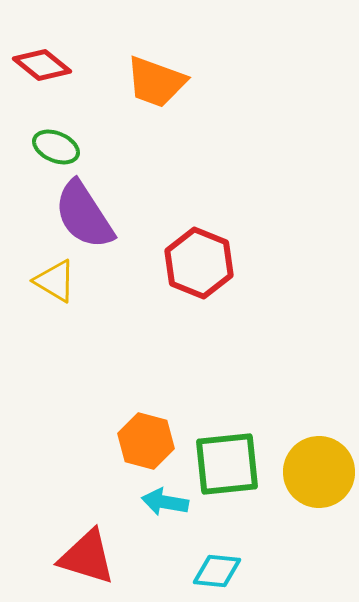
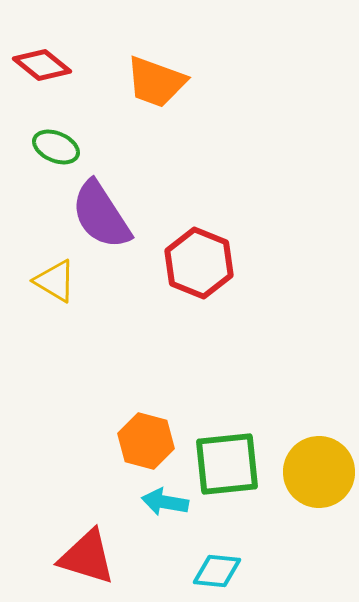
purple semicircle: moved 17 px right
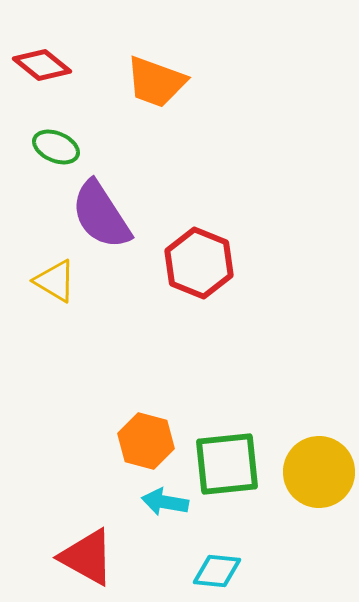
red triangle: rotated 12 degrees clockwise
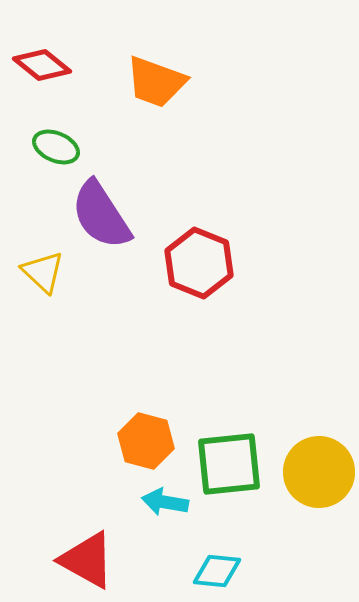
yellow triangle: moved 12 px left, 9 px up; rotated 12 degrees clockwise
green square: moved 2 px right
red triangle: moved 3 px down
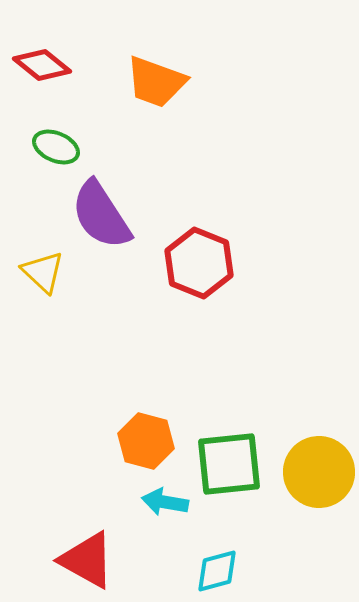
cyan diamond: rotated 21 degrees counterclockwise
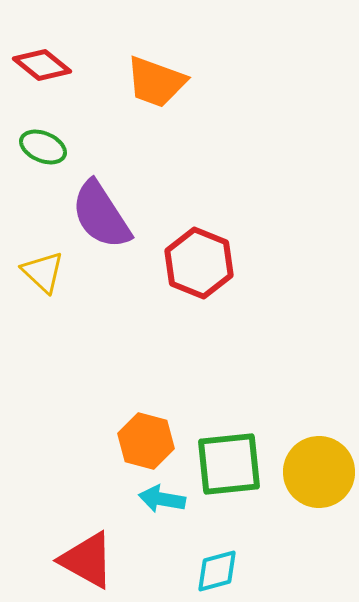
green ellipse: moved 13 px left
cyan arrow: moved 3 px left, 3 px up
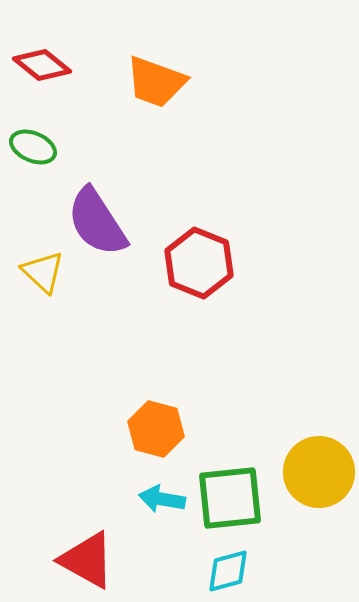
green ellipse: moved 10 px left
purple semicircle: moved 4 px left, 7 px down
orange hexagon: moved 10 px right, 12 px up
green square: moved 1 px right, 34 px down
cyan diamond: moved 11 px right
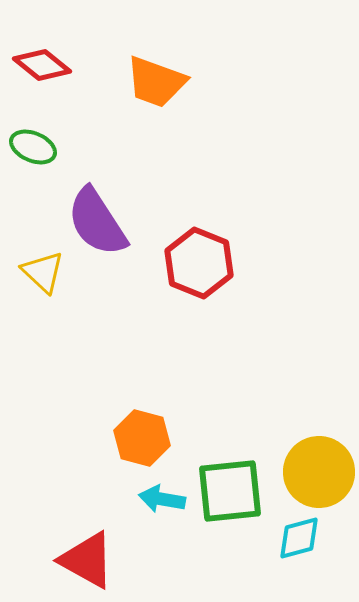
orange hexagon: moved 14 px left, 9 px down
green square: moved 7 px up
cyan diamond: moved 71 px right, 33 px up
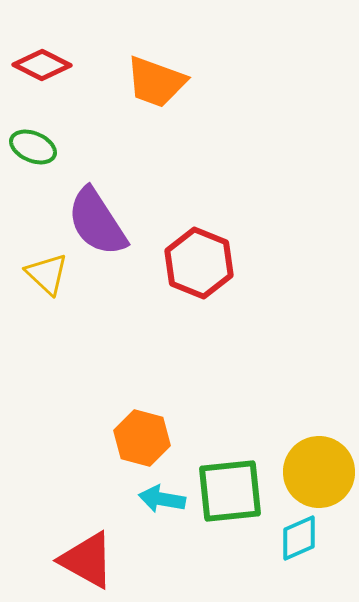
red diamond: rotated 12 degrees counterclockwise
yellow triangle: moved 4 px right, 2 px down
cyan diamond: rotated 9 degrees counterclockwise
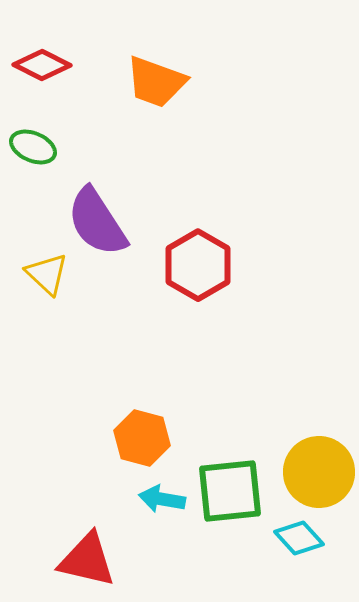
red hexagon: moved 1 px left, 2 px down; rotated 8 degrees clockwise
cyan diamond: rotated 72 degrees clockwise
red triangle: rotated 16 degrees counterclockwise
